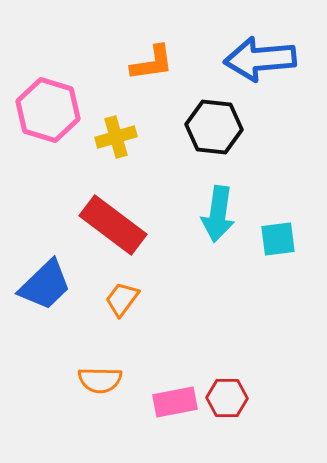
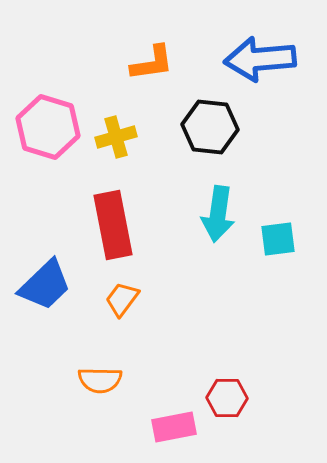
pink hexagon: moved 17 px down
black hexagon: moved 4 px left
red rectangle: rotated 42 degrees clockwise
pink rectangle: moved 1 px left, 25 px down
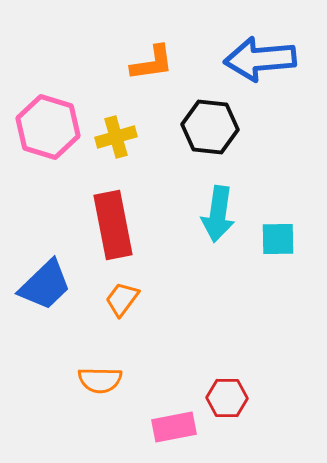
cyan square: rotated 6 degrees clockwise
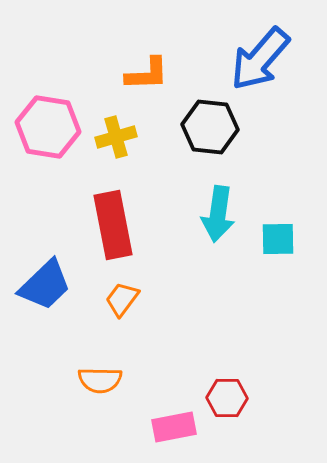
blue arrow: rotated 44 degrees counterclockwise
orange L-shape: moved 5 px left, 11 px down; rotated 6 degrees clockwise
pink hexagon: rotated 8 degrees counterclockwise
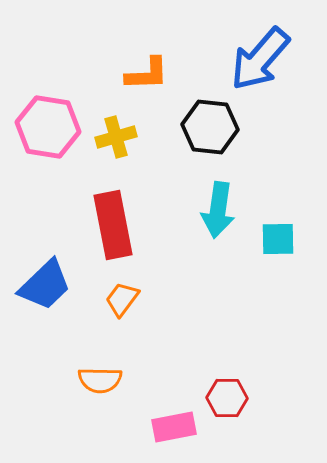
cyan arrow: moved 4 px up
